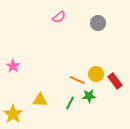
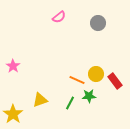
yellow triangle: rotated 21 degrees counterclockwise
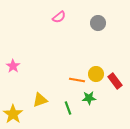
orange line: rotated 14 degrees counterclockwise
green star: moved 2 px down
green line: moved 2 px left, 5 px down; rotated 48 degrees counterclockwise
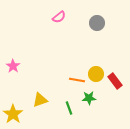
gray circle: moved 1 px left
green line: moved 1 px right
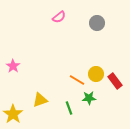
orange line: rotated 21 degrees clockwise
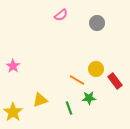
pink semicircle: moved 2 px right, 2 px up
yellow circle: moved 5 px up
yellow star: moved 2 px up
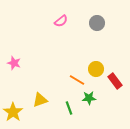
pink semicircle: moved 6 px down
pink star: moved 1 px right, 3 px up; rotated 16 degrees counterclockwise
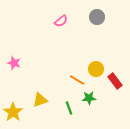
gray circle: moved 6 px up
